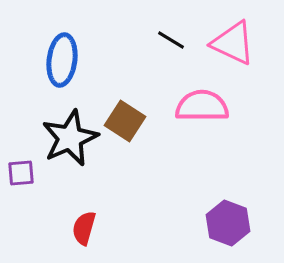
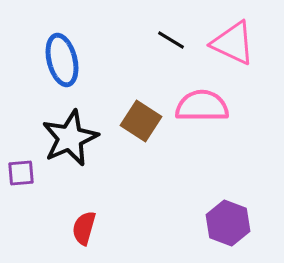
blue ellipse: rotated 21 degrees counterclockwise
brown square: moved 16 px right
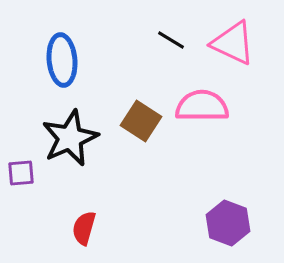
blue ellipse: rotated 9 degrees clockwise
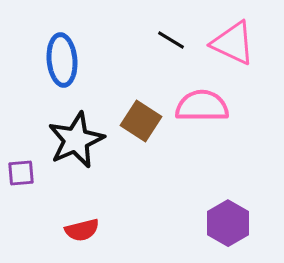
black star: moved 6 px right, 2 px down
purple hexagon: rotated 9 degrees clockwise
red semicircle: moved 2 px left, 2 px down; rotated 120 degrees counterclockwise
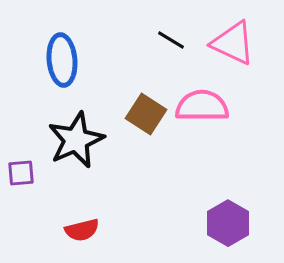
brown square: moved 5 px right, 7 px up
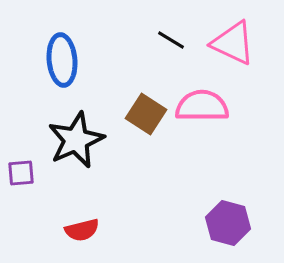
purple hexagon: rotated 15 degrees counterclockwise
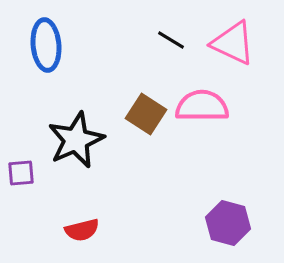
blue ellipse: moved 16 px left, 15 px up
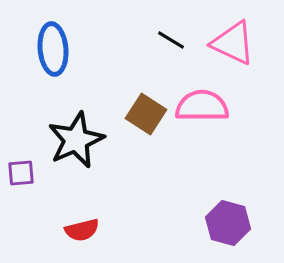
blue ellipse: moved 7 px right, 4 px down
